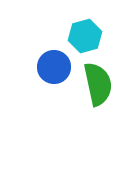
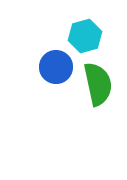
blue circle: moved 2 px right
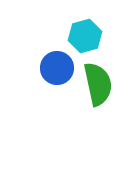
blue circle: moved 1 px right, 1 px down
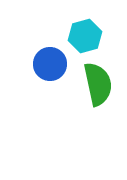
blue circle: moved 7 px left, 4 px up
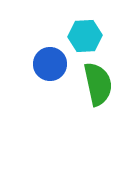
cyan hexagon: rotated 12 degrees clockwise
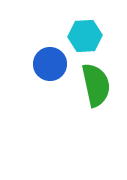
green semicircle: moved 2 px left, 1 px down
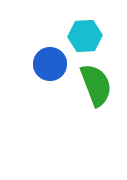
green semicircle: rotated 9 degrees counterclockwise
